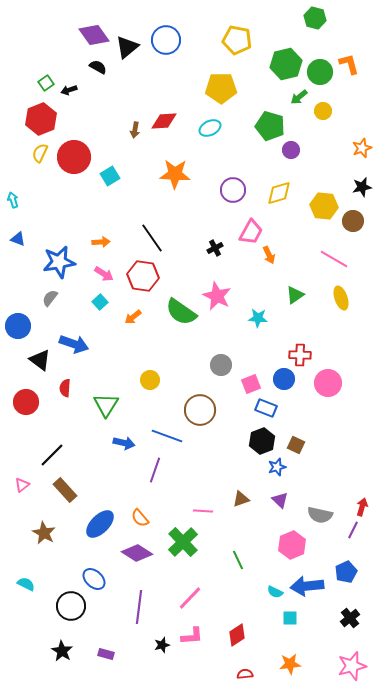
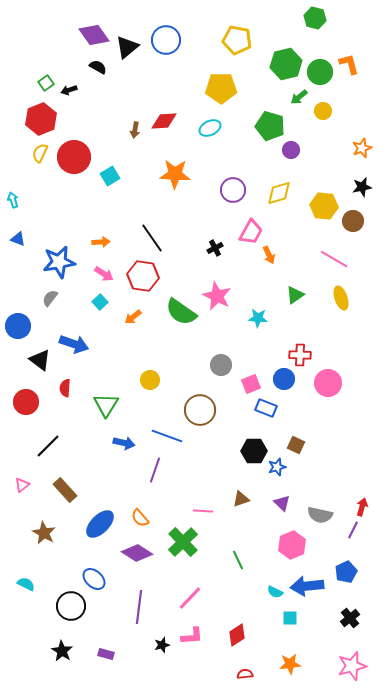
black hexagon at (262, 441): moved 8 px left, 10 px down; rotated 20 degrees clockwise
black line at (52, 455): moved 4 px left, 9 px up
purple triangle at (280, 500): moved 2 px right, 3 px down
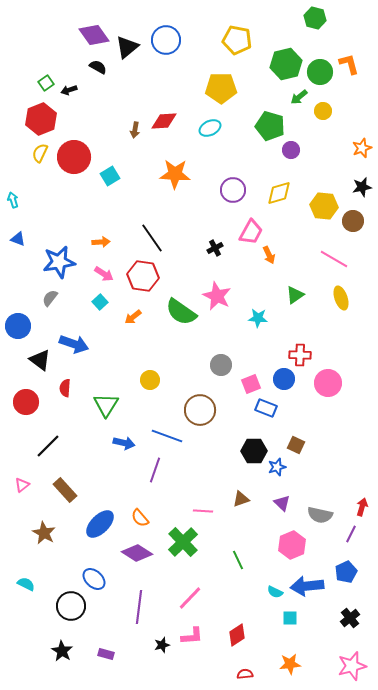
purple line at (353, 530): moved 2 px left, 4 px down
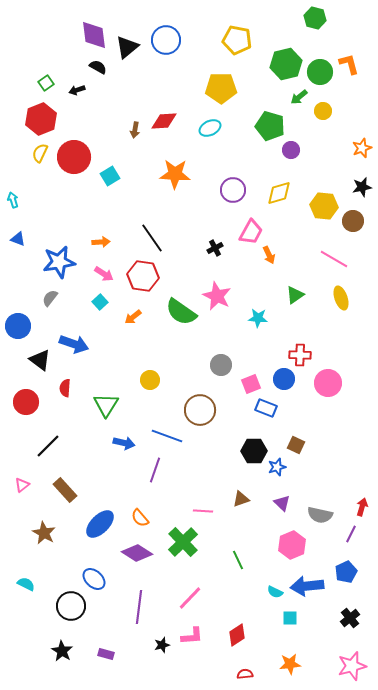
purple diamond at (94, 35): rotated 28 degrees clockwise
black arrow at (69, 90): moved 8 px right
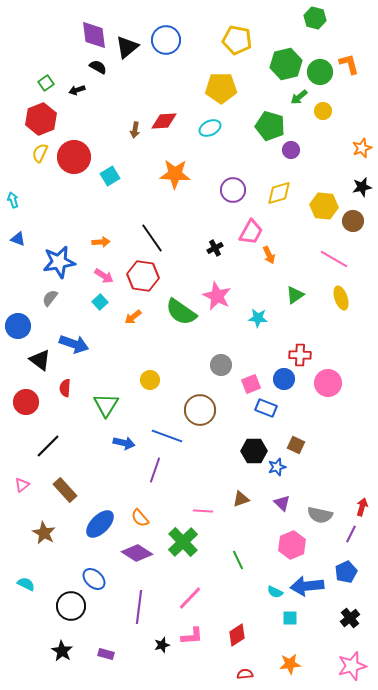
pink arrow at (104, 274): moved 2 px down
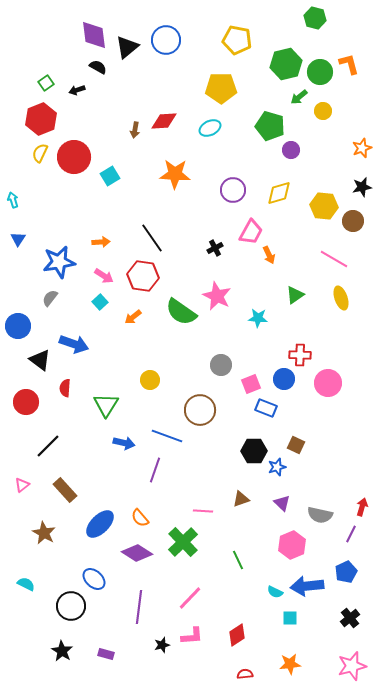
blue triangle at (18, 239): rotated 42 degrees clockwise
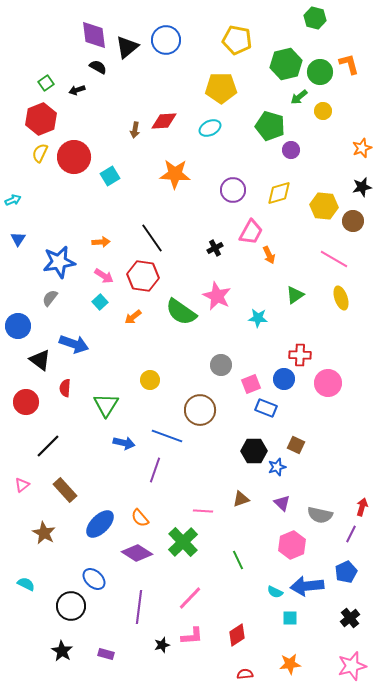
cyan arrow at (13, 200): rotated 84 degrees clockwise
